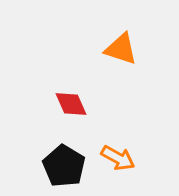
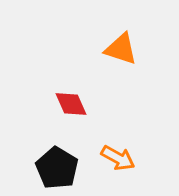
black pentagon: moved 7 px left, 2 px down
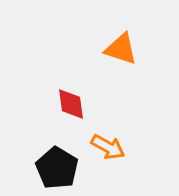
red diamond: rotated 16 degrees clockwise
orange arrow: moved 10 px left, 11 px up
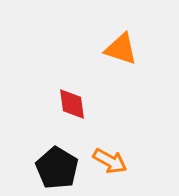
red diamond: moved 1 px right
orange arrow: moved 2 px right, 14 px down
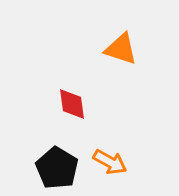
orange arrow: moved 1 px down
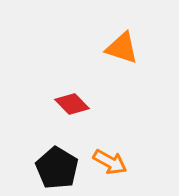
orange triangle: moved 1 px right, 1 px up
red diamond: rotated 36 degrees counterclockwise
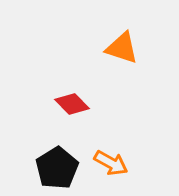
orange arrow: moved 1 px right, 1 px down
black pentagon: rotated 9 degrees clockwise
